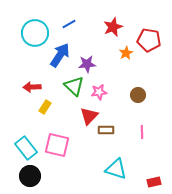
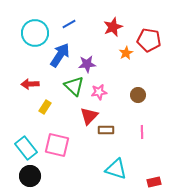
red arrow: moved 2 px left, 3 px up
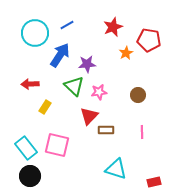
blue line: moved 2 px left, 1 px down
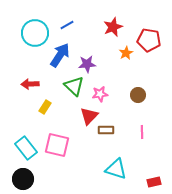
pink star: moved 1 px right, 2 px down
black circle: moved 7 px left, 3 px down
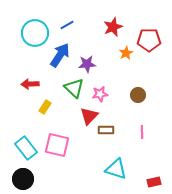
red pentagon: rotated 10 degrees counterclockwise
green triangle: moved 2 px down
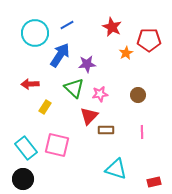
red star: moved 1 px left; rotated 24 degrees counterclockwise
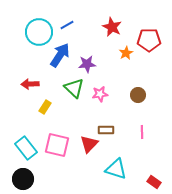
cyan circle: moved 4 px right, 1 px up
red triangle: moved 28 px down
red rectangle: rotated 48 degrees clockwise
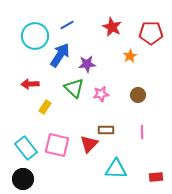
cyan circle: moved 4 px left, 4 px down
red pentagon: moved 2 px right, 7 px up
orange star: moved 4 px right, 3 px down
pink star: moved 1 px right
cyan triangle: rotated 15 degrees counterclockwise
red rectangle: moved 2 px right, 5 px up; rotated 40 degrees counterclockwise
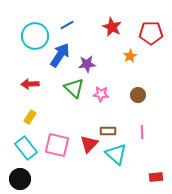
pink star: rotated 14 degrees clockwise
yellow rectangle: moved 15 px left, 10 px down
brown rectangle: moved 2 px right, 1 px down
cyan triangle: moved 15 px up; rotated 40 degrees clockwise
black circle: moved 3 px left
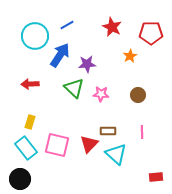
yellow rectangle: moved 5 px down; rotated 16 degrees counterclockwise
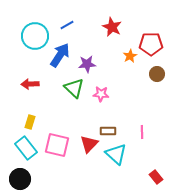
red pentagon: moved 11 px down
brown circle: moved 19 px right, 21 px up
red rectangle: rotated 56 degrees clockwise
